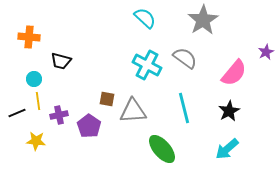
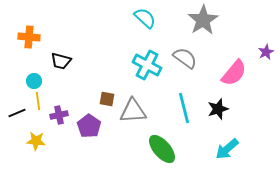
cyan circle: moved 2 px down
black star: moved 11 px left, 2 px up; rotated 10 degrees clockwise
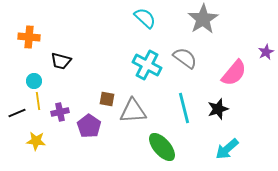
gray star: moved 1 px up
purple cross: moved 1 px right, 3 px up
green ellipse: moved 2 px up
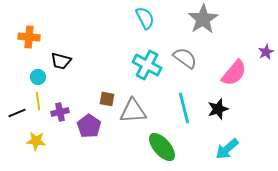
cyan semicircle: rotated 20 degrees clockwise
cyan circle: moved 4 px right, 4 px up
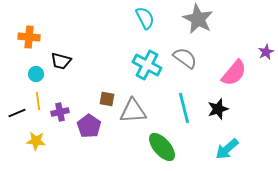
gray star: moved 5 px left; rotated 12 degrees counterclockwise
cyan circle: moved 2 px left, 3 px up
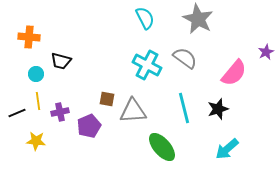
purple pentagon: rotated 15 degrees clockwise
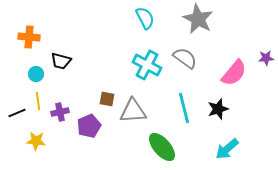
purple star: moved 6 px down; rotated 21 degrees clockwise
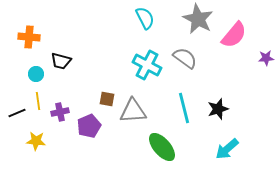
pink semicircle: moved 38 px up
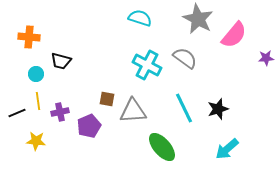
cyan semicircle: moved 5 px left; rotated 45 degrees counterclockwise
cyan line: rotated 12 degrees counterclockwise
